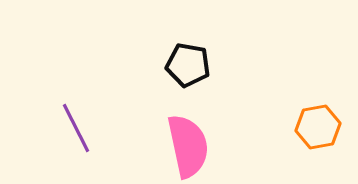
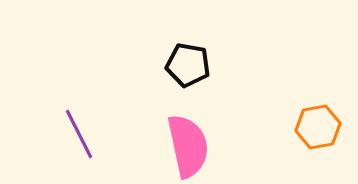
purple line: moved 3 px right, 6 px down
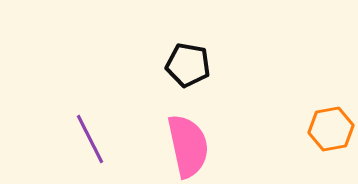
orange hexagon: moved 13 px right, 2 px down
purple line: moved 11 px right, 5 px down
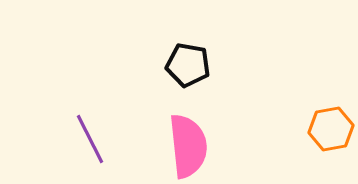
pink semicircle: rotated 6 degrees clockwise
